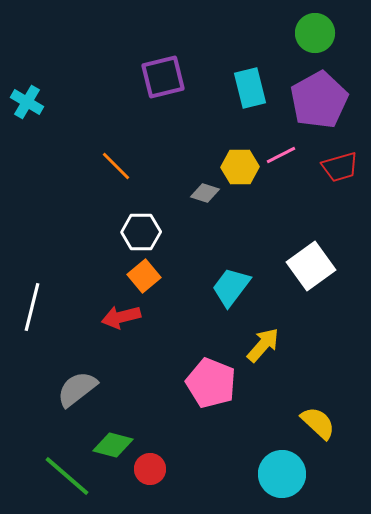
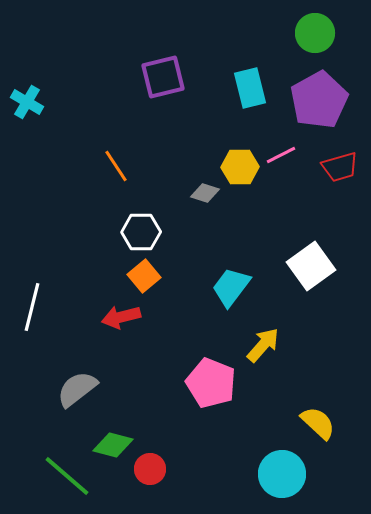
orange line: rotated 12 degrees clockwise
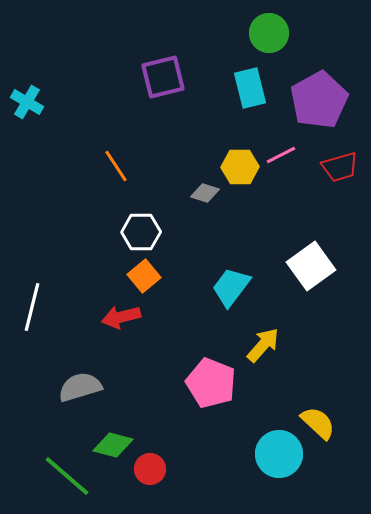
green circle: moved 46 px left
gray semicircle: moved 3 px right, 2 px up; rotated 21 degrees clockwise
cyan circle: moved 3 px left, 20 px up
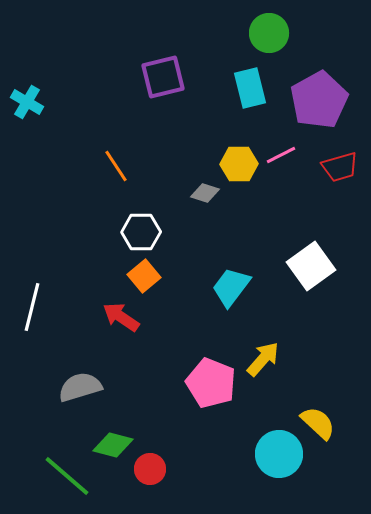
yellow hexagon: moved 1 px left, 3 px up
red arrow: rotated 48 degrees clockwise
yellow arrow: moved 14 px down
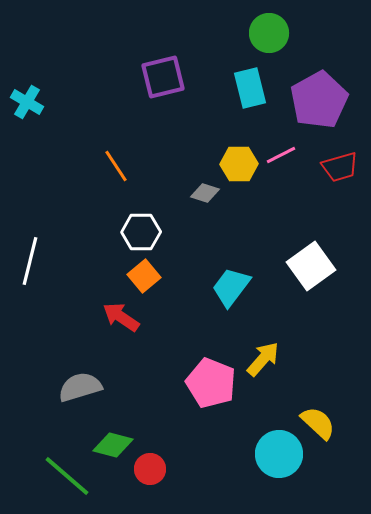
white line: moved 2 px left, 46 px up
